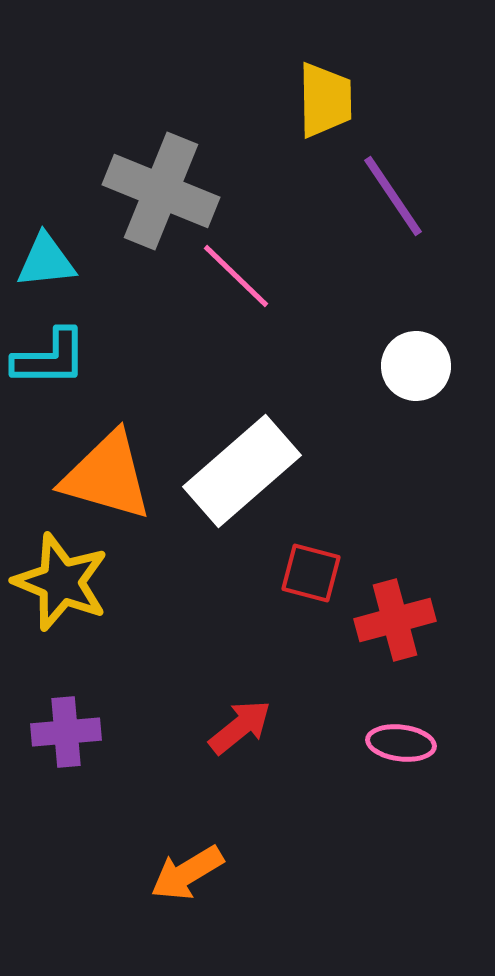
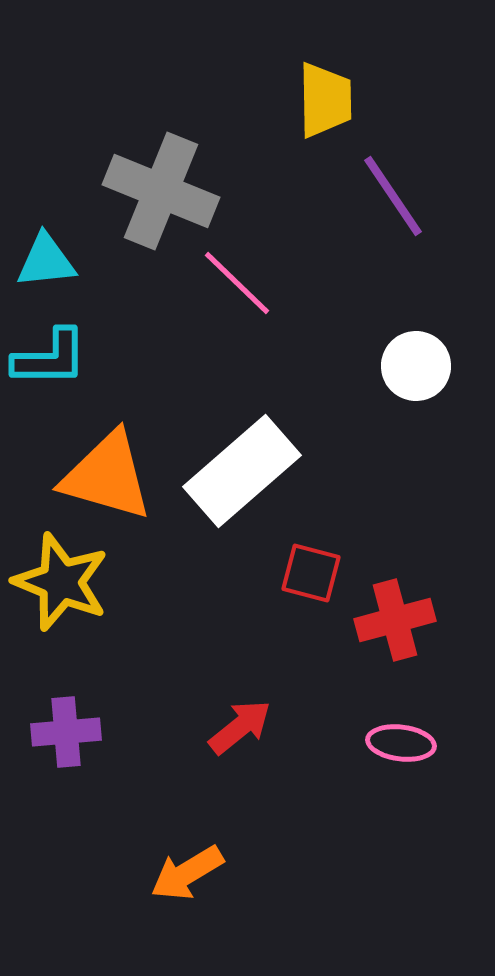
pink line: moved 1 px right, 7 px down
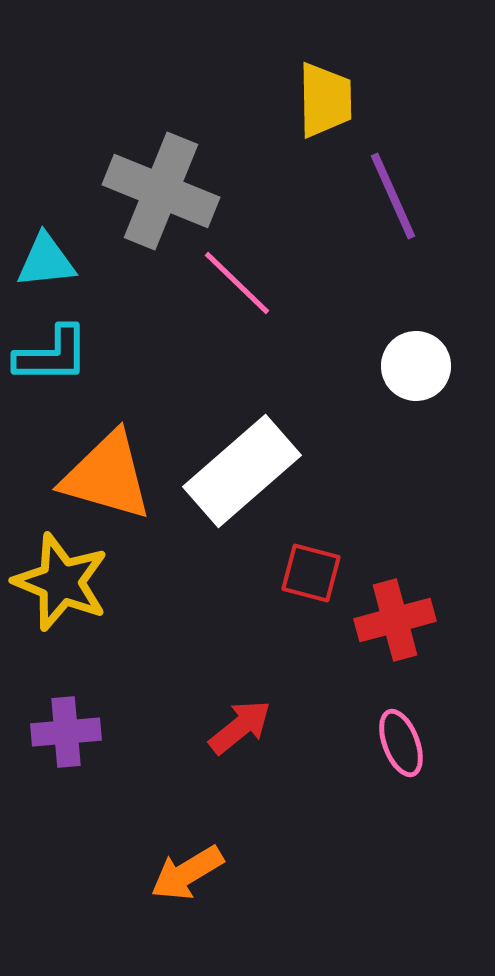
purple line: rotated 10 degrees clockwise
cyan L-shape: moved 2 px right, 3 px up
pink ellipse: rotated 62 degrees clockwise
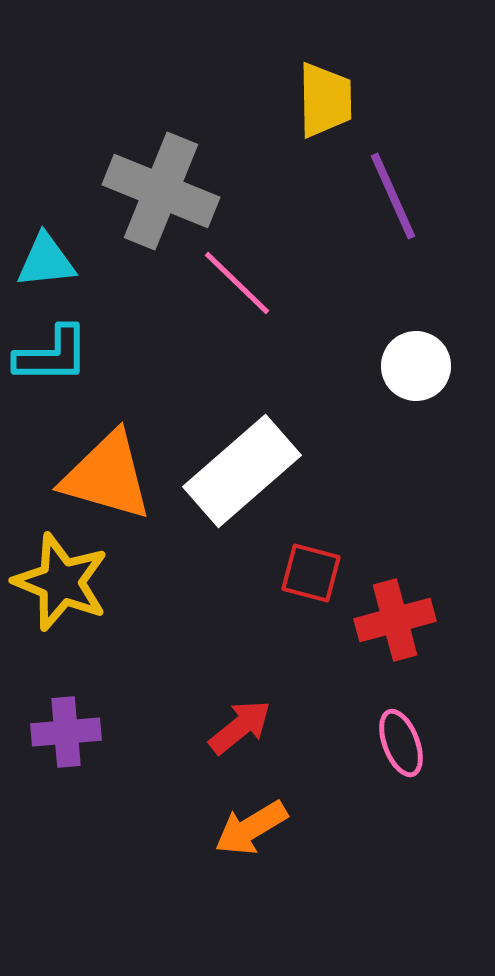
orange arrow: moved 64 px right, 45 px up
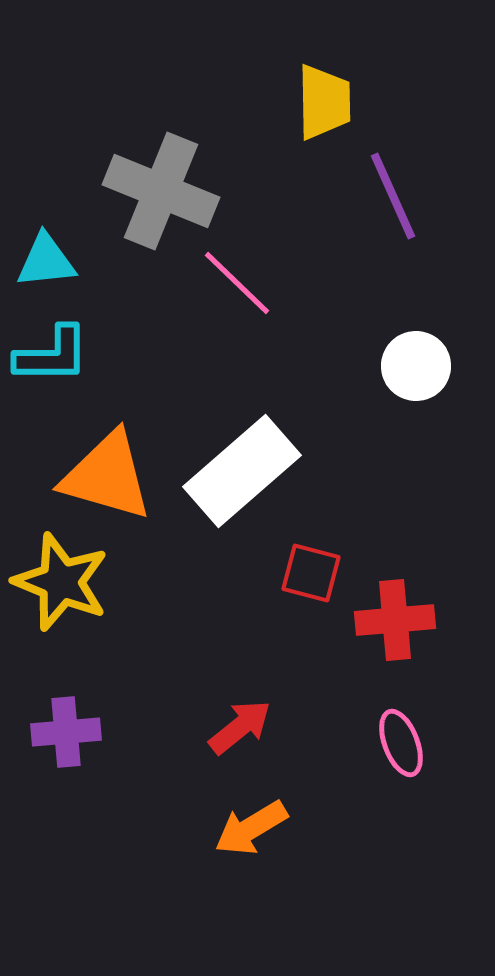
yellow trapezoid: moved 1 px left, 2 px down
red cross: rotated 10 degrees clockwise
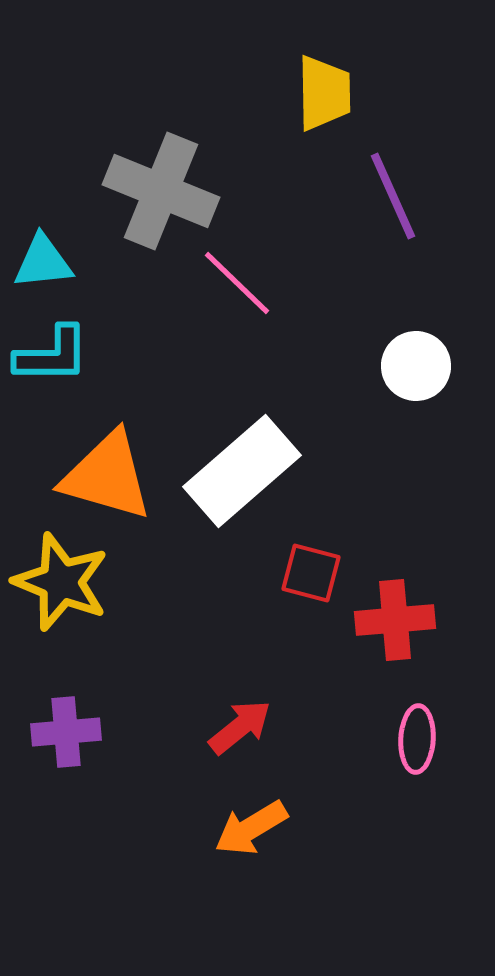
yellow trapezoid: moved 9 px up
cyan triangle: moved 3 px left, 1 px down
pink ellipse: moved 16 px right, 4 px up; rotated 24 degrees clockwise
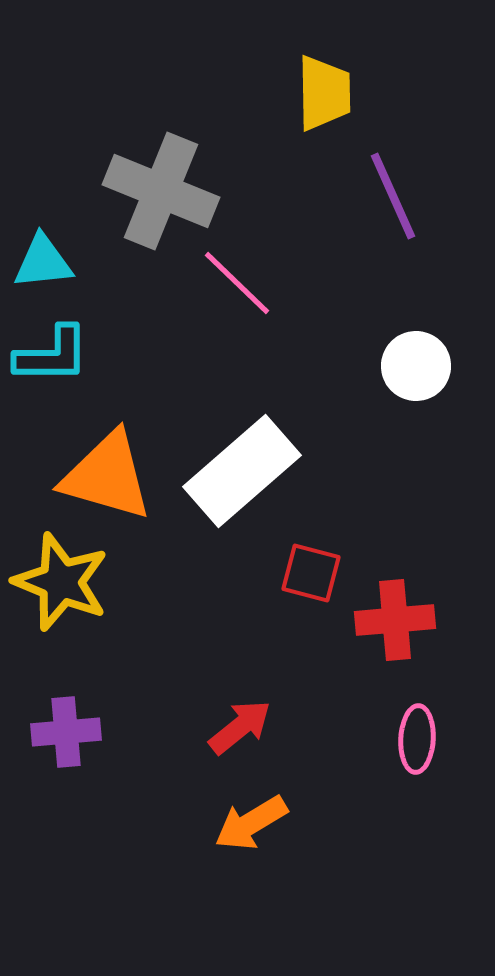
orange arrow: moved 5 px up
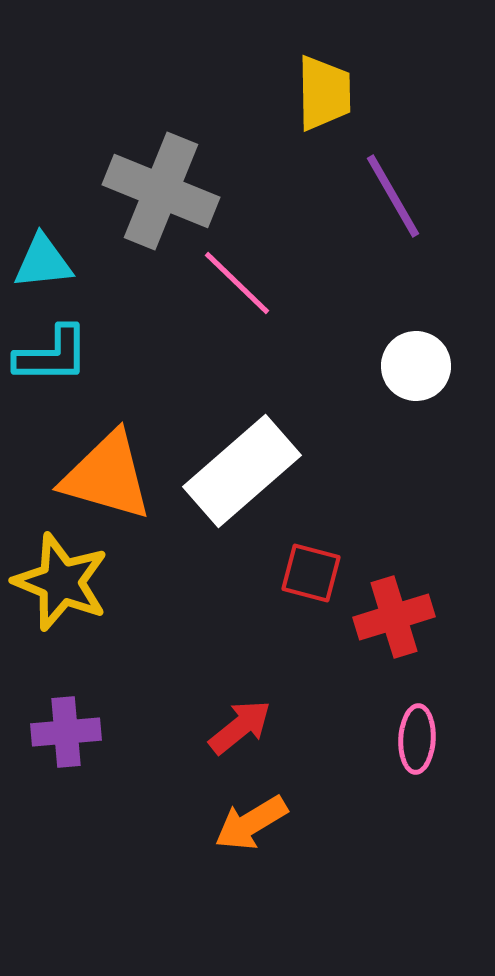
purple line: rotated 6 degrees counterclockwise
red cross: moved 1 px left, 3 px up; rotated 12 degrees counterclockwise
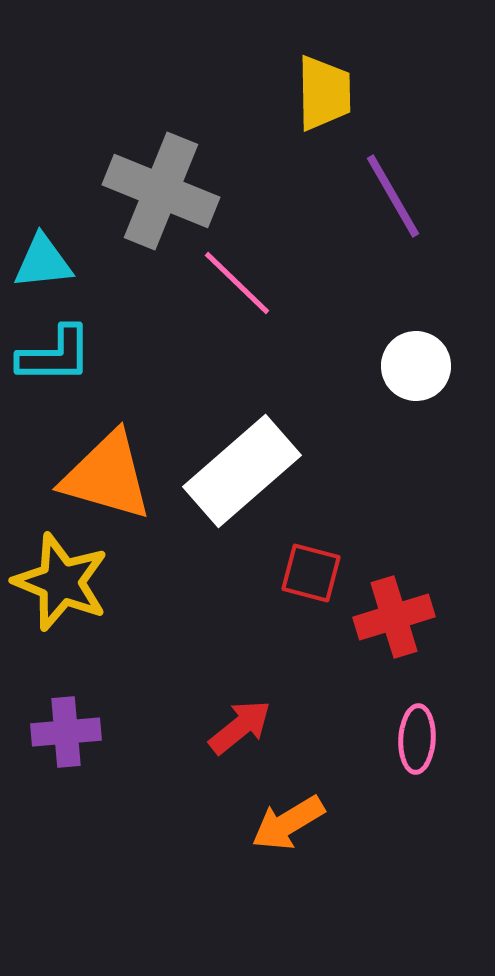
cyan L-shape: moved 3 px right
orange arrow: moved 37 px right
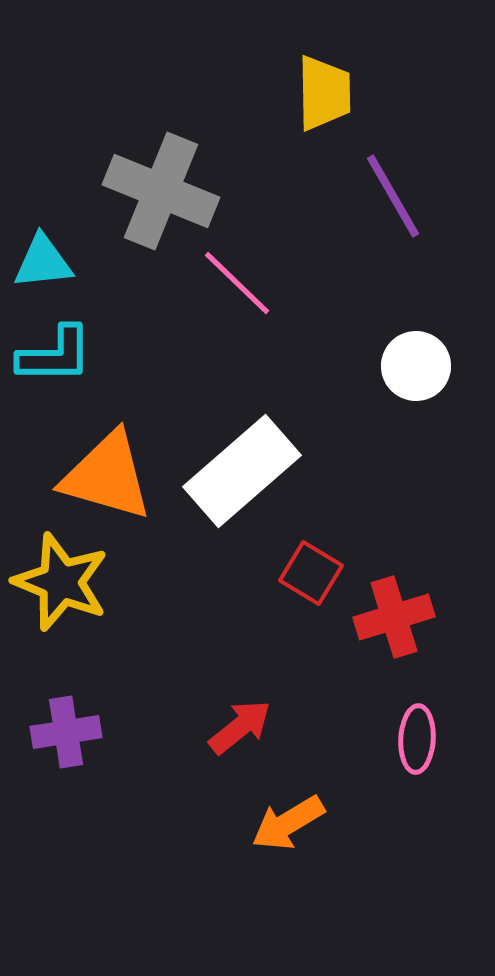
red square: rotated 16 degrees clockwise
purple cross: rotated 4 degrees counterclockwise
